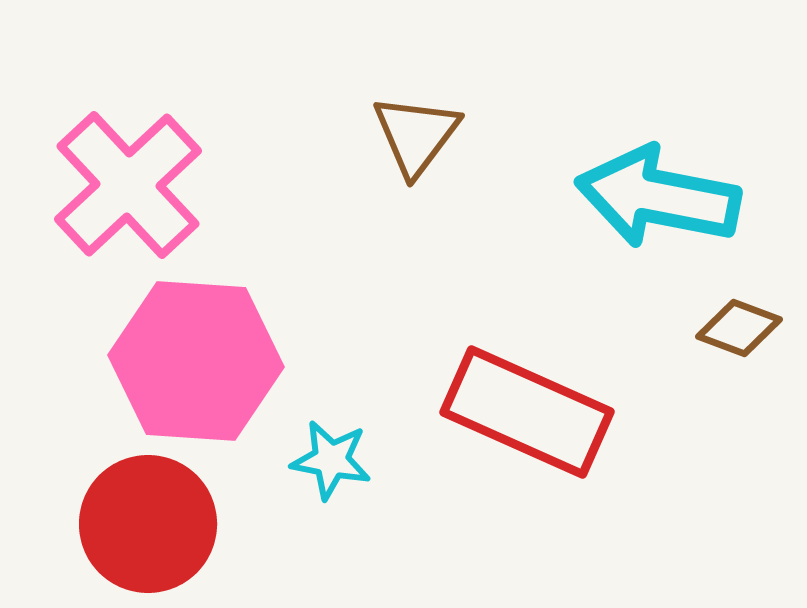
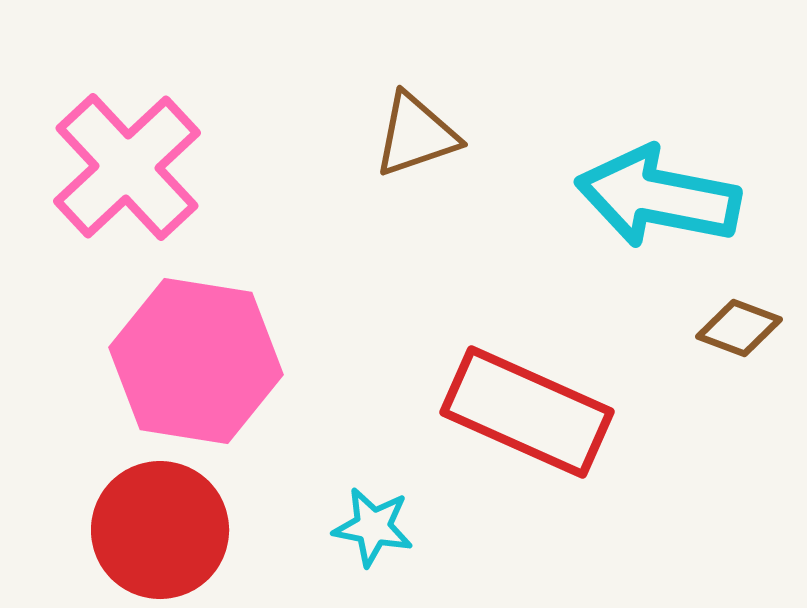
brown triangle: rotated 34 degrees clockwise
pink cross: moved 1 px left, 18 px up
pink hexagon: rotated 5 degrees clockwise
cyan star: moved 42 px right, 67 px down
red circle: moved 12 px right, 6 px down
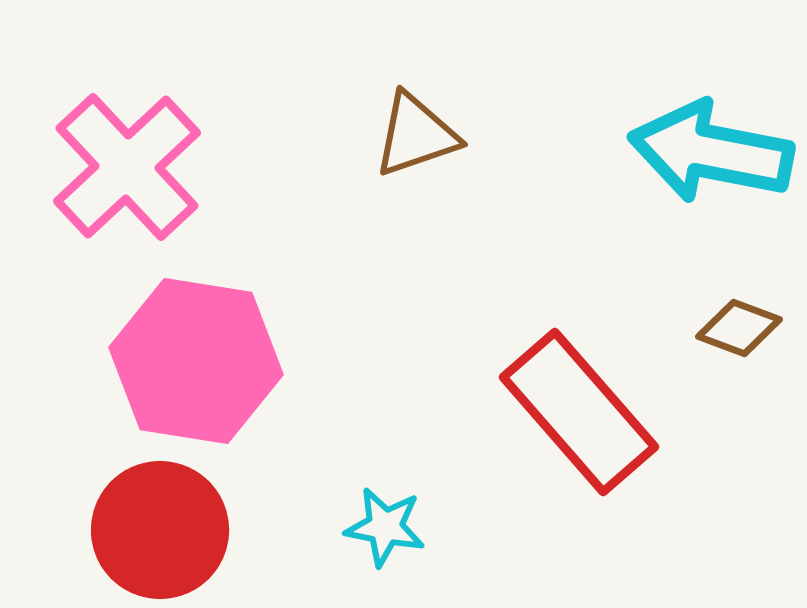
cyan arrow: moved 53 px right, 45 px up
red rectangle: moved 52 px right; rotated 25 degrees clockwise
cyan star: moved 12 px right
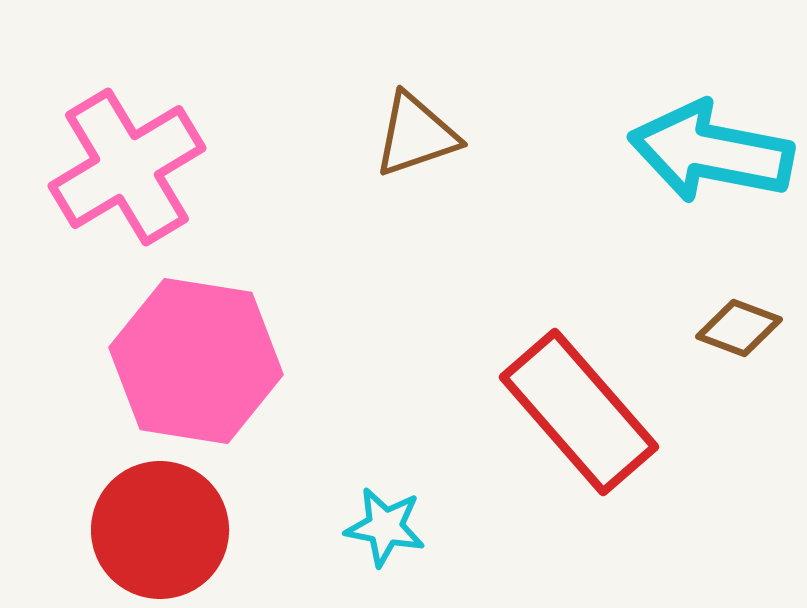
pink cross: rotated 12 degrees clockwise
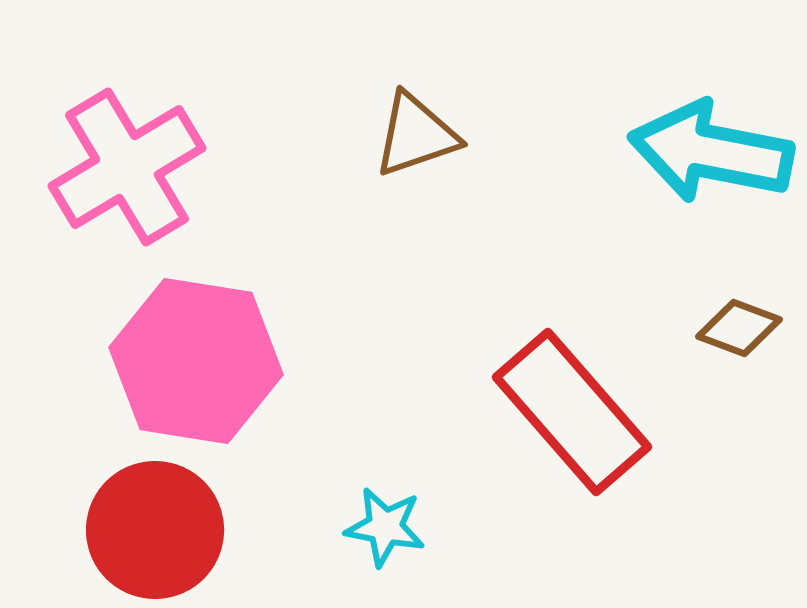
red rectangle: moved 7 px left
red circle: moved 5 px left
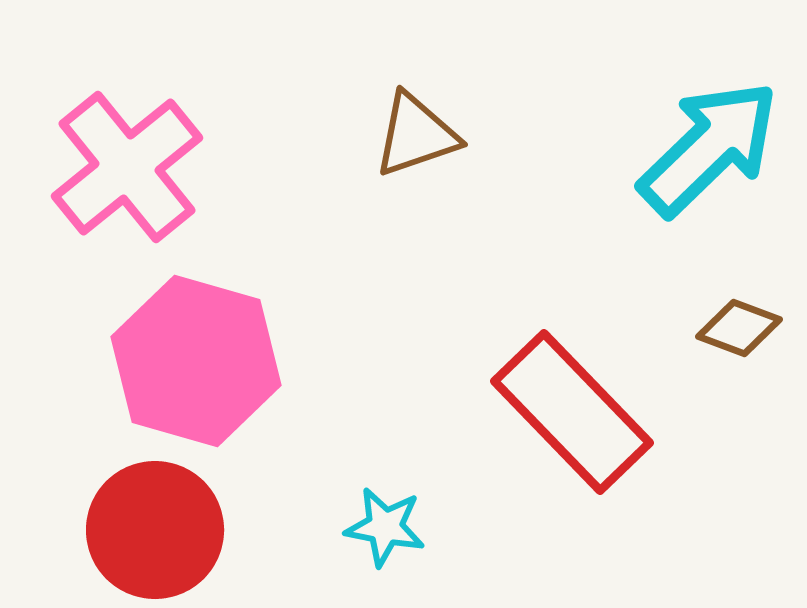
cyan arrow: moved 2 px left, 4 px up; rotated 125 degrees clockwise
pink cross: rotated 8 degrees counterclockwise
pink hexagon: rotated 7 degrees clockwise
red rectangle: rotated 3 degrees counterclockwise
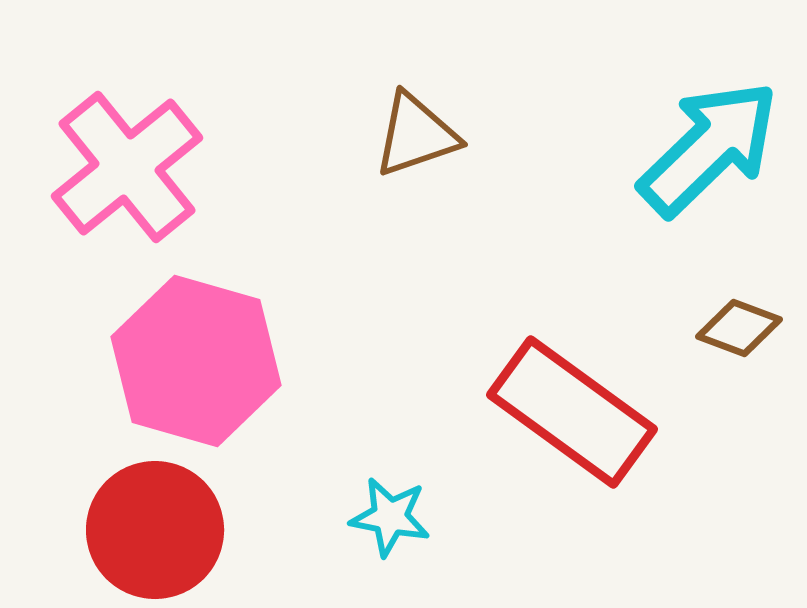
red rectangle: rotated 10 degrees counterclockwise
cyan star: moved 5 px right, 10 px up
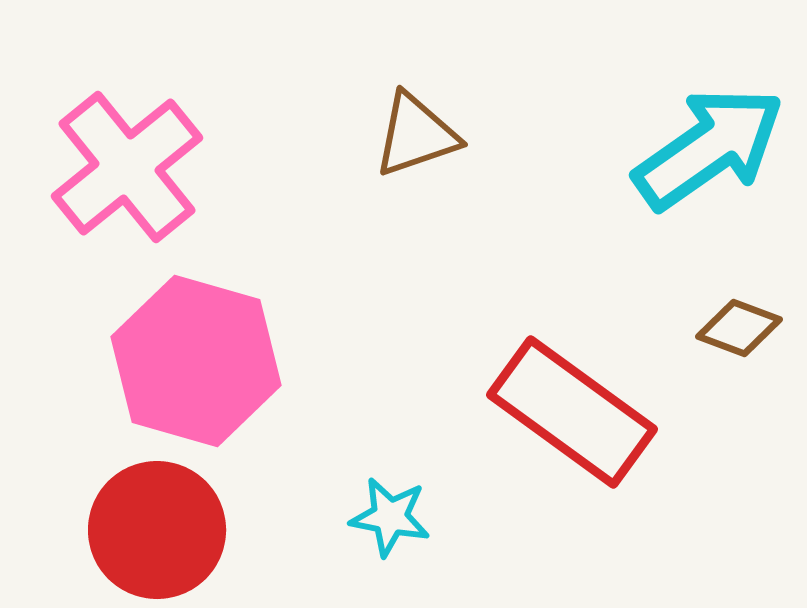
cyan arrow: rotated 9 degrees clockwise
red circle: moved 2 px right
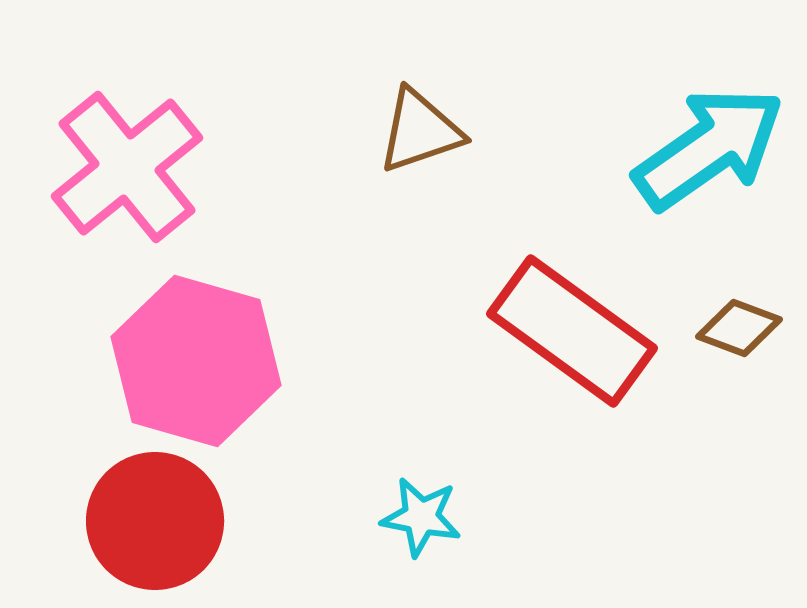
brown triangle: moved 4 px right, 4 px up
red rectangle: moved 81 px up
cyan star: moved 31 px right
red circle: moved 2 px left, 9 px up
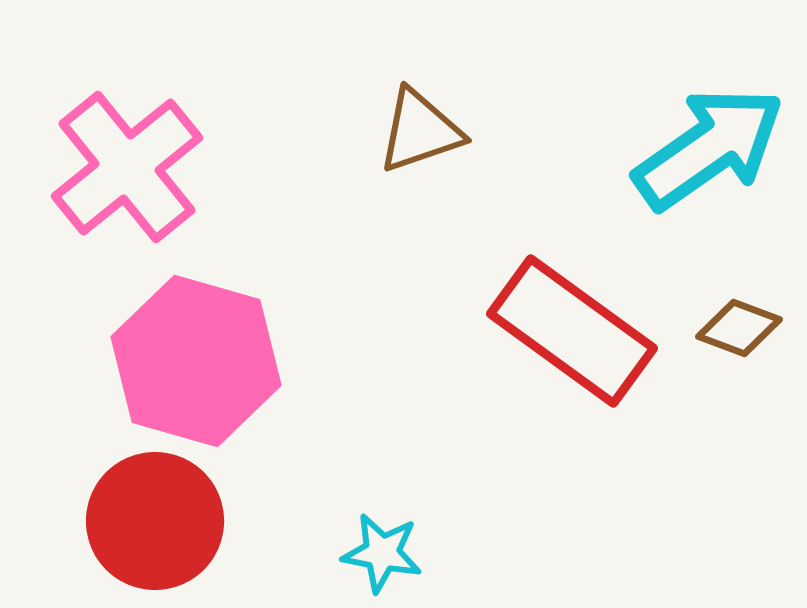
cyan star: moved 39 px left, 36 px down
